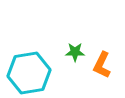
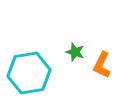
green star: rotated 18 degrees clockwise
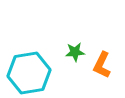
green star: rotated 24 degrees counterclockwise
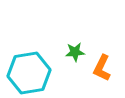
orange L-shape: moved 3 px down
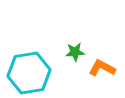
orange L-shape: rotated 92 degrees clockwise
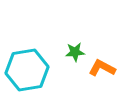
cyan hexagon: moved 2 px left, 3 px up
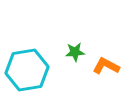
orange L-shape: moved 4 px right, 2 px up
